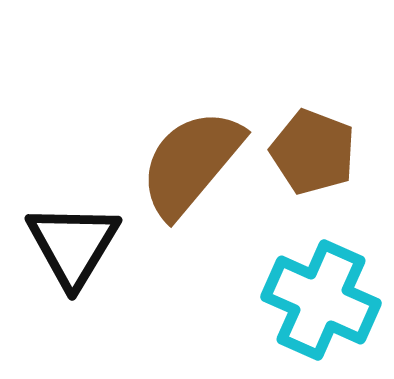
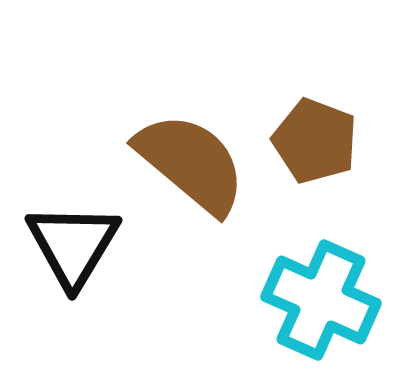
brown pentagon: moved 2 px right, 11 px up
brown semicircle: rotated 90 degrees clockwise
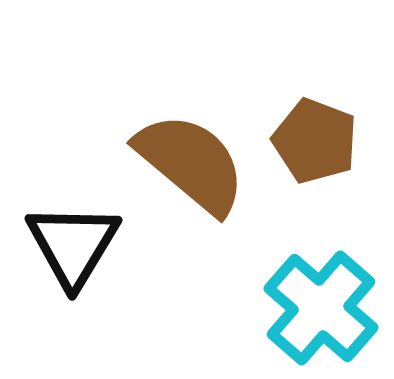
cyan cross: moved 8 px down; rotated 17 degrees clockwise
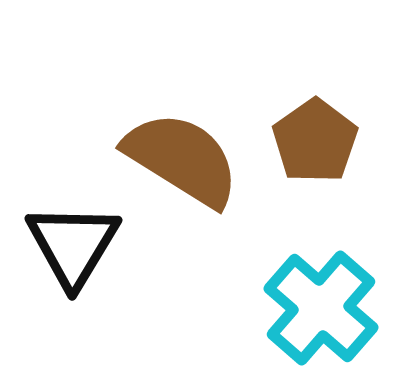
brown pentagon: rotated 16 degrees clockwise
brown semicircle: moved 9 px left, 4 px up; rotated 8 degrees counterclockwise
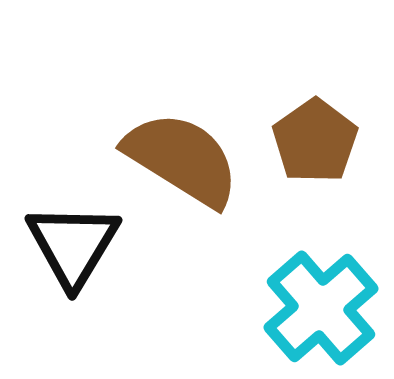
cyan cross: rotated 8 degrees clockwise
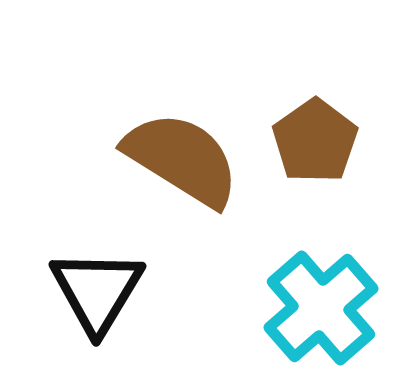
black triangle: moved 24 px right, 46 px down
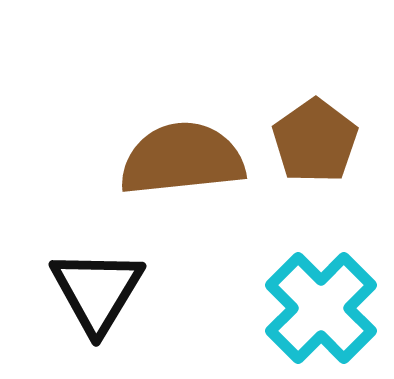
brown semicircle: rotated 38 degrees counterclockwise
cyan cross: rotated 4 degrees counterclockwise
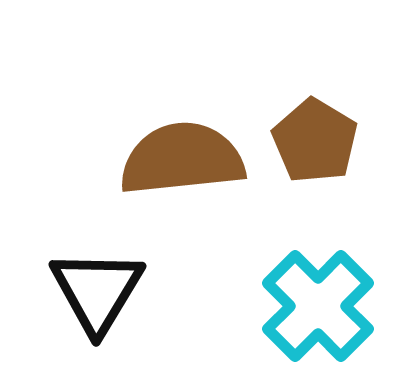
brown pentagon: rotated 6 degrees counterclockwise
cyan cross: moved 3 px left, 2 px up
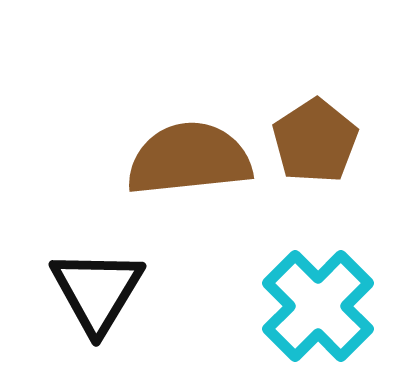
brown pentagon: rotated 8 degrees clockwise
brown semicircle: moved 7 px right
